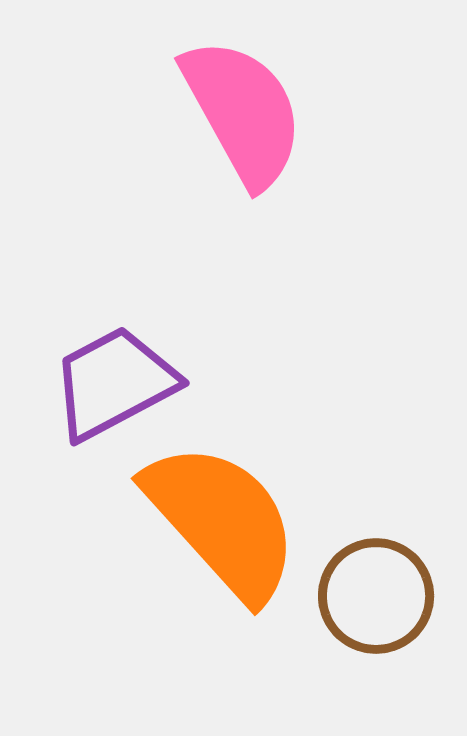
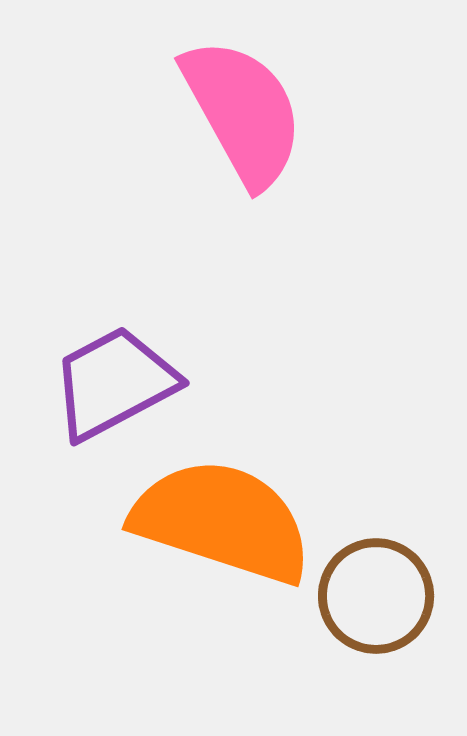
orange semicircle: rotated 30 degrees counterclockwise
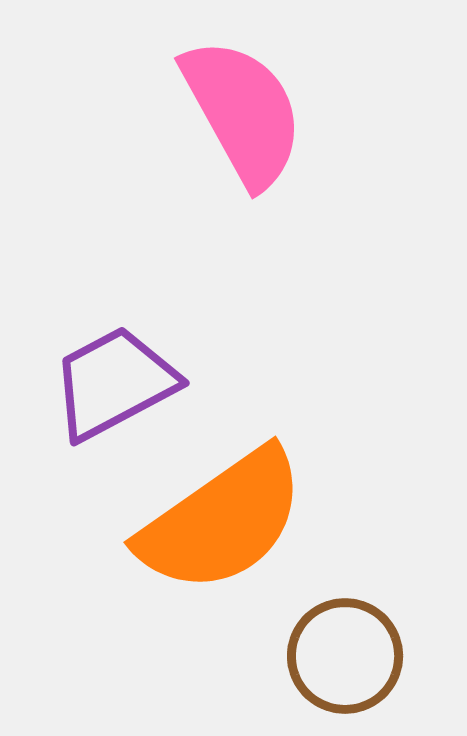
orange semicircle: rotated 127 degrees clockwise
brown circle: moved 31 px left, 60 px down
